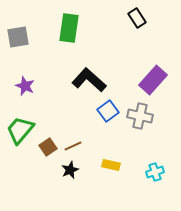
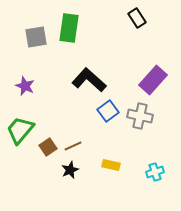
gray square: moved 18 px right
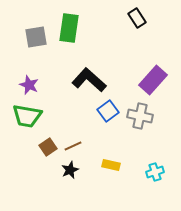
purple star: moved 4 px right, 1 px up
green trapezoid: moved 7 px right, 14 px up; rotated 120 degrees counterclockwise
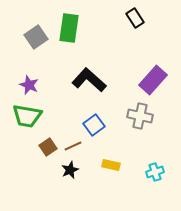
black rectangle: moved 2 px left
gray square: rotated 25 degrees counterclockwise
blue square: moved 14 px left, 14 px down
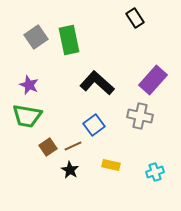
green rectangle: moved 12 px down; rotated 20 degrees counterclockwise
black L-shape: moved 8 px right, 3 px down
black star: rotated 18 degrees counterclockwise
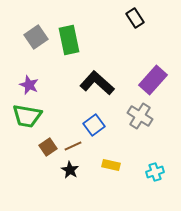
gray cross: rotated 20 degrees clockwise
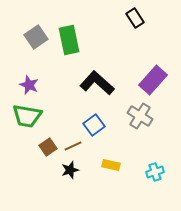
black star: rotated 24 degrees clockwise
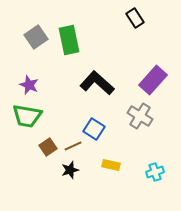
blue square: moved 4 px down; rotated 20 degrees counterclockwise
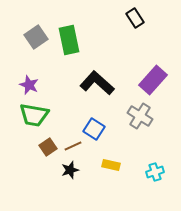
green trapezoid: moved 7 px right, 1 px up
